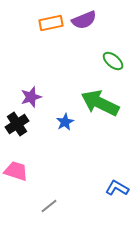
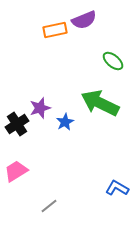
orange rectangle: moved 4 px right, 7 px down
purple star: moved 9 px right, 11 px down
pink trapezoid: rotated 50 degrees counterclockwise
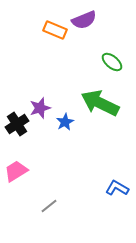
orange rectangle: rotated 35 degrees clockwise
green ellipse: moved 1 px left, 1 px down
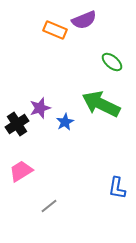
green arrow: moved 1 px right, 1 px down
pink trapezoid: moved 5 px right
blue L-shape: rotated 110 degrees counterclockwise
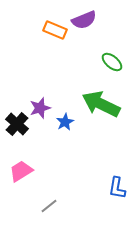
black cross: rotated 15 degrees counterclockwise
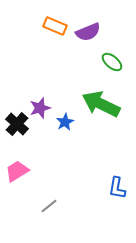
purple semicircle: moved 4 px right, 12 px down
orange rectangle: moved 4 px up
pink trapezoid: moved 4 px left
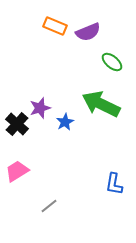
blue L-shape: moved 3 px left, 4 px up
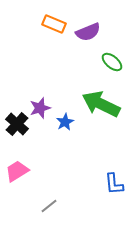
orange rectangle: moved 1 px left, 2 px up
blue L-shape: rotated 15 degrees counterclockwise
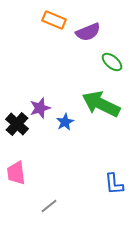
orange rectangle: moved 4 px up
pink trapezoid: moved 1 px left, 2 px down; rotated 65 degrees counterclockwise
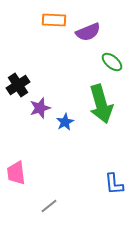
orange rectangle: rotated 20 degrees counterclockwise
green arrow: rotated 132 degrees counterclockwise
black cross: moved 1 px right, 39 px up; rotated 15 degrees clockwise
